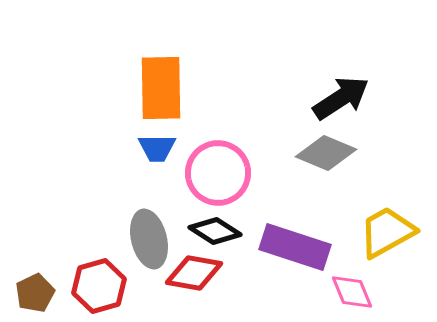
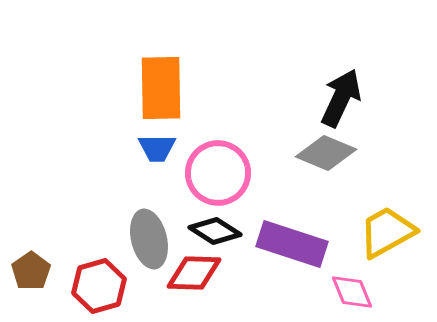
black arrow: rotated 32 degrees counterclockwise
purple rectangle: moved 3 px left, 3 px up
red diamond: rotated 8 degrees counterclockwise
brown pentagon: moved 4 px left, 22 px up; rotated 9 degrees counterclockwise
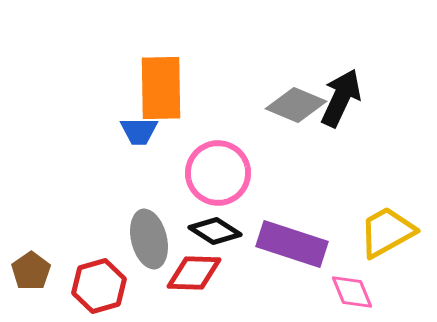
blue trapezoid: moved 18 px left, 17 px up
gray diamond: moved 30 px left, 48 px up
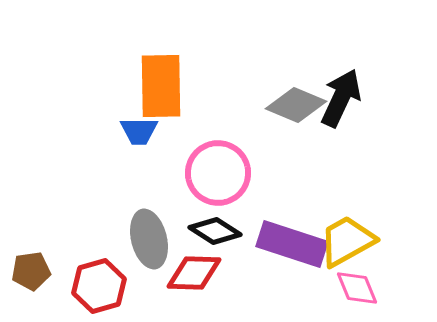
orange rectangle: moved 2 px up
yellow trapezoid: moved 40 px left, 9 px down
brown pentagon: rotated 27 degrees clockwise
pink diamond: moved 5 px right, 4 px up
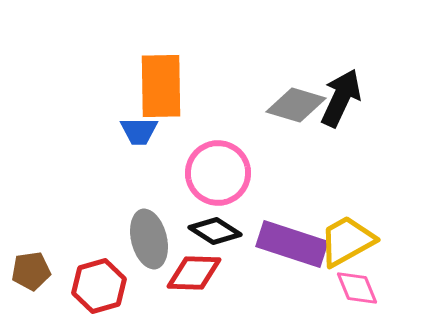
gray diamond: rotated 6 degrees counterclockwise
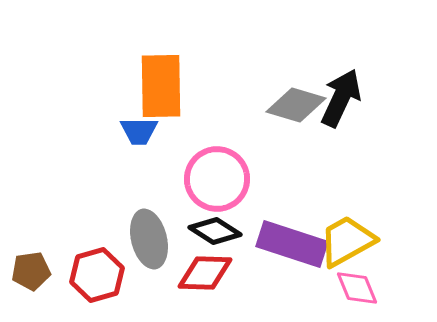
pink circle: moved 1 px left, 6 px down
red diamond: moved 11 px right
red hexagon: moved 2 px left, 11 px up
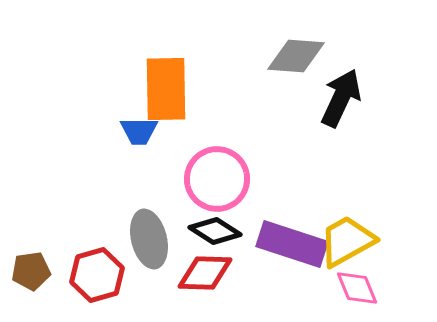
orange rectangle: moved 5 px right, 3 px down
gray diamond: moved 49 px up; rotated 12 degrees counterclockwise
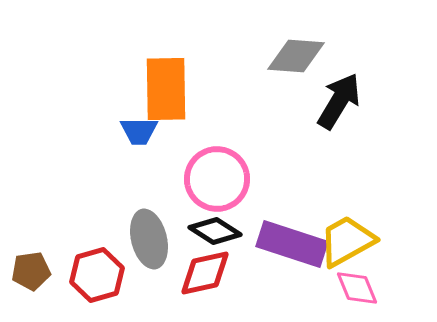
black arrow: moved 2 px left, 3 px down; rotated 6 degrees clockwise
red diamond: rotated 14 degrees counterclockwise
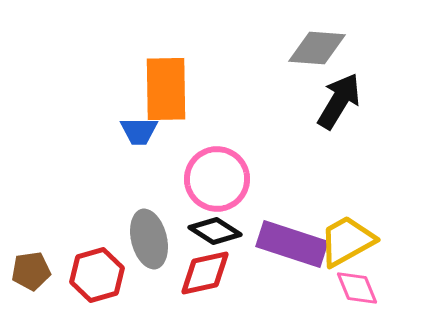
gray diamond: moved 21 px right, 8 px up
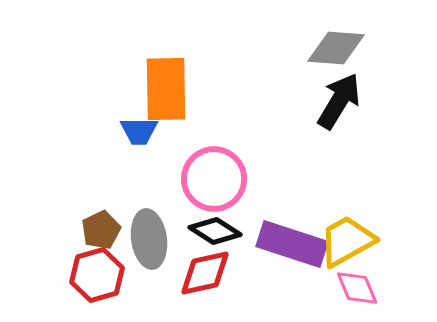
gray diamond: moved 19 px right
pink circle: moved 3 px left
gray ellipse: rotated 6 degrees clockwise
brown pentagon: moved 70 px right, 41 px up; rotated 18 degrees counterclockwise
